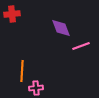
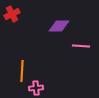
red cross: rotated 21 degrees counterclockwise
purple diamond: moved 2 px left, 2 px up; rotated 70 degrees counterclockwise
pink line: rotated 24 degrees clockwise
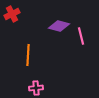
purple diamond: rotated 15 degrees clockwise
pink line: moved 10 px up; rotated 72 degrees clockwise
orange line: moved 6 px right, 16 px up
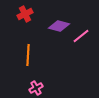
red cross: moved 13 px right
pink line: rotated 66 degrees clockwise
pink cross: rotated 24 degrees counterclockwise
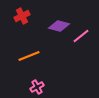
red cross: moved 3 px left, 2 px down
orange line: moved 1 px right, 1 px down; rotated 65 degrees clockwise
pink cross: moved 1 px right, 1 px up
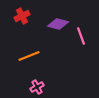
purple diamond: moved 1 px left, 2 px up
pink line: rotated 72 degrees counterclockwise
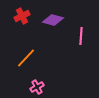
purple diamond: moved 5 px left, 4 px up
pink line: rotated 24 degrees clockwise
orange line: moved 3 px left, 2 px down; rotated 25 degrees counterclockwise
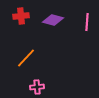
red cross: moved 1 px left; rotated 21 degrees clockwise
pink line: moved 6 px right, 14 px up
pink cross: rotated 24 degrees clockwise
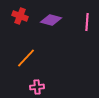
red cross: moved 1 px left; rotated 28 degrees clockwise
purple diamond: moved 2 px left
